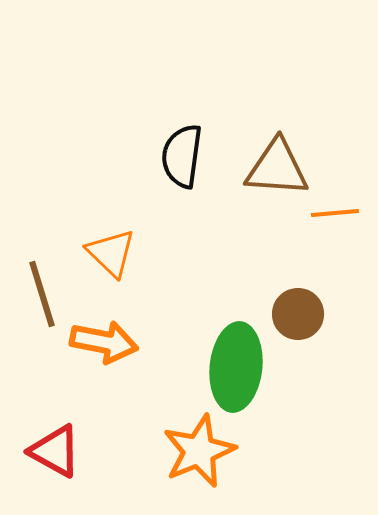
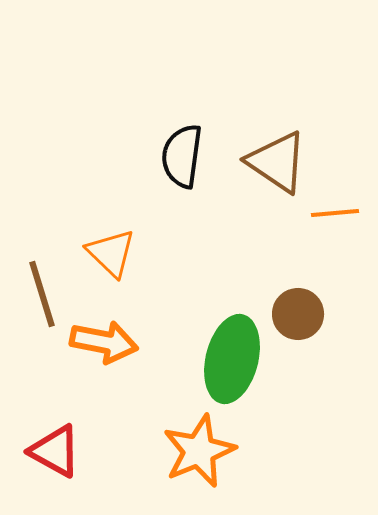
brown triangle: moved 6 px up; rotated 30 degrees clockwise
green ellipse: moved 4 px left, 8 px up; rotated 8 degrees clockwise
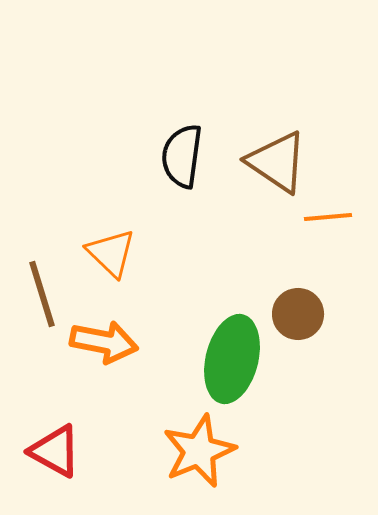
orange line: moved 7 px left, 4 px down
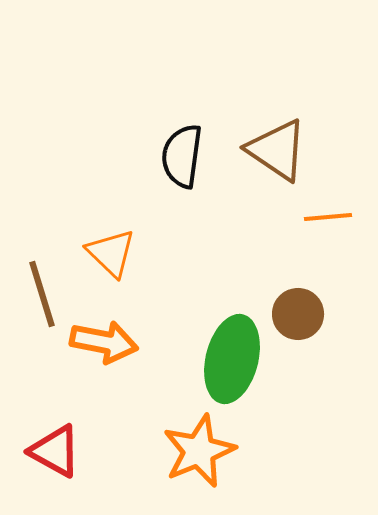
brown triangle: moved 12 px up
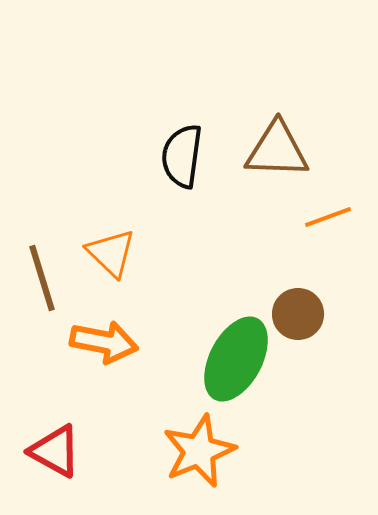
brown triangle: rotated 32 degrees counterclockwise
orange line: rotated 15 degrees counterclockwise
brown line: moved 16 px up
green ellipse: moved 4 px right; rotated 14 degrees clockwise
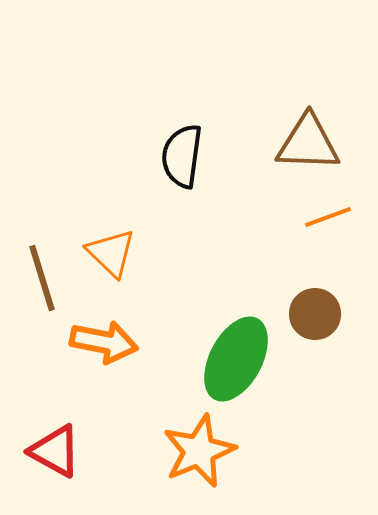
brown triangle: moved 31 px right, 7 px up
brown circle: moved 17 px right
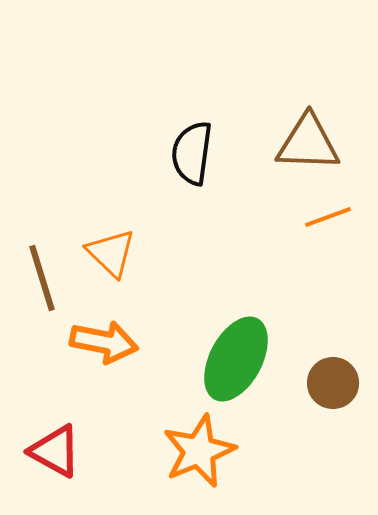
black semicircle: moved 10 px right, 3 px up
brown circle: moved 18 px right, 69 px down
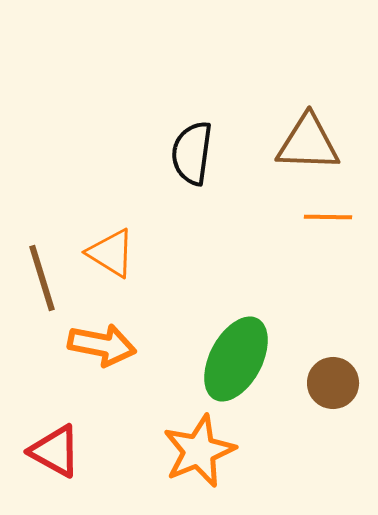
orange line: rotated 21 degrees clockwise
orange triangle: rotated 12 degrees counterclockwise
orange arrow: moved 2 px left, 3 px down
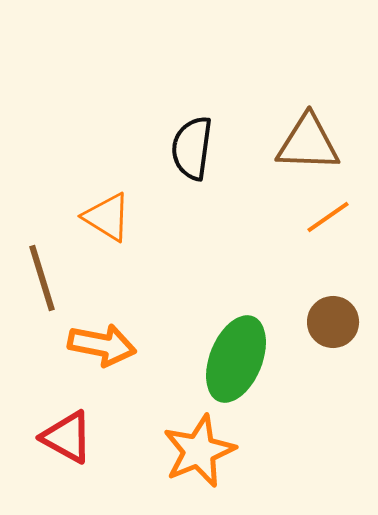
black semicircle: moved 5 px up
orange line: rotated 36 degrees counterclockwise
orange triangle: moved 4 px left, 36 px up
green ellipse: rotated 6 degrees counterclockwise
brown circle: moved 61 px up
red triangle: moved 12 px right, 14 px up
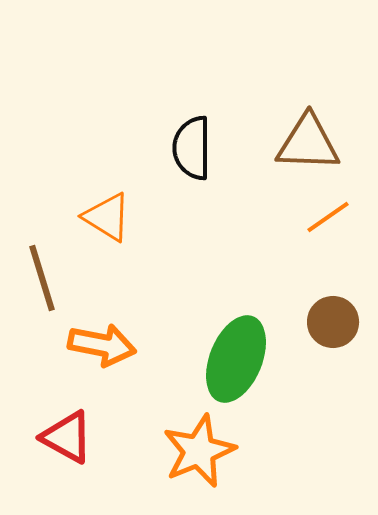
black semicircle: rotated 8 degrees counterclockwise
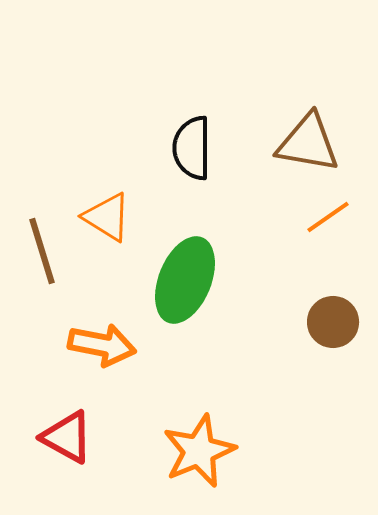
brown triangle: rotated 8 degrees clockwise
brown line: moved 27 px up
green ellipse: moved 51 px left, 79 px up
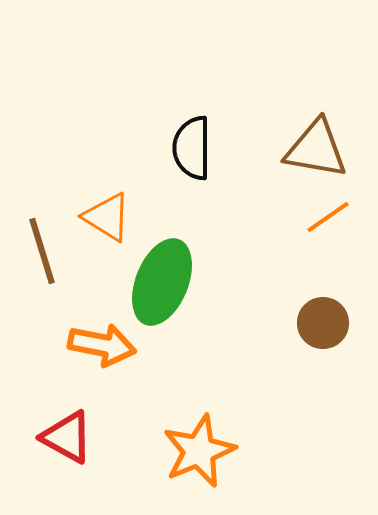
brown triangle: moved 8 px right, 6 px down
green ellipse: moved 23 px left, 2 px down
brown circle: moved 10 px left, 1 px down
